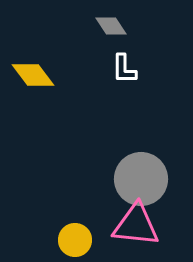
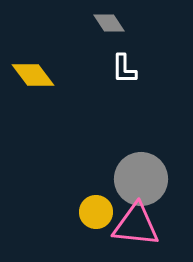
gray diamond: moved 2 px left, 3 px up
yellow circle: moved 21 px right, 28 px up
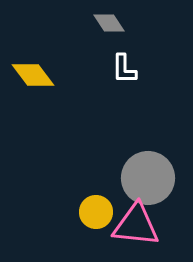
gray circle: moved 7 px right, 1 px up
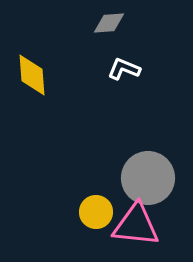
gray diamond: rotated 60 degrees counterclockwise
white L-shape: rotated 112 degrees clockwise
yellow diamond: moved 1 px left; rotated 33 degrees clockwise
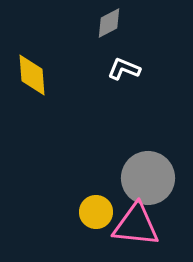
gray diamond: rotated 24 degrees counterclockwise
